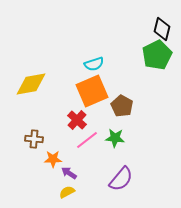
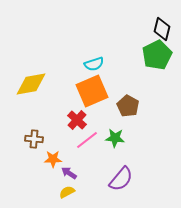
brown pentagon: moved 6 px right
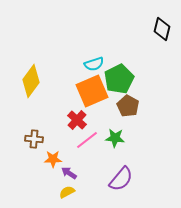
green pentagon: moved 38 px left, 24 px down
yellow diamond: moved 3 px up; rotated 44 degrees counterclockwise
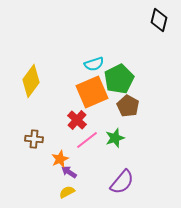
black diamond: moved 3 px left, 9 px up
orange square: moved 1 px down
green star: rotated 24 degrees counterclockwise
orange star: moved 7 px right; rotated 24 degrees counterclockwise
purple arrow: moved 1 px up
purple semicircle: moved 1 px right, 3 px down
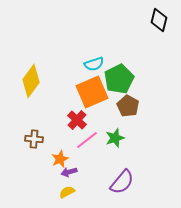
purple arrow: rotated 49 degrees counterclockwise
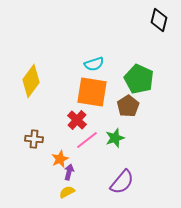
green pentagon: moved 20 px right; rotated 20 degrees counterclockwise
orange square: rotated 32 degrees clockwise
brown pentagon: rotated 10 degrees clockwise
purple arrow: rotated 119 degrees clockwise
